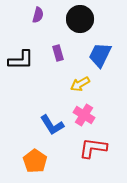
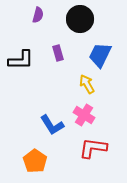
yellow arrow: moved 7 px right; rotated 90 degrees clockwise
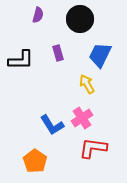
pink cross: moved 2 px left, 3 px down; rotated 25 degrees clockwise
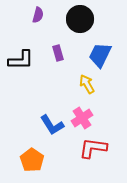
orange pentagon: moved 3 px left, 1 px up
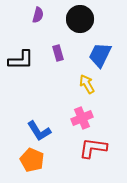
pink cross: rotated 10 degrees clockwise
blue L-shape: moved 13 px left, 6 px down
orange pentagon: rotated 10 degrees counterclockwise
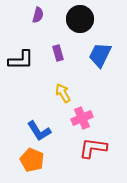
yellow arrow: moved 24 px left, 9 px down
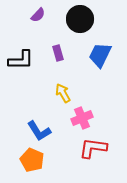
purple semicircle: rotated 28 degrees clockwise
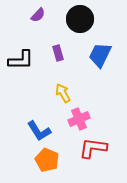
pink cross: moved 3 px left, 1 px down
orange pentagon: moved 15 px right
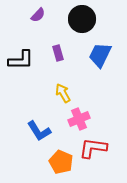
black circle: moved 2 px right
orange pentagon: moved 14 px right, 2 px down
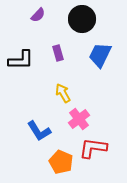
pink cross: rotated 15 degrees counterclockwise
